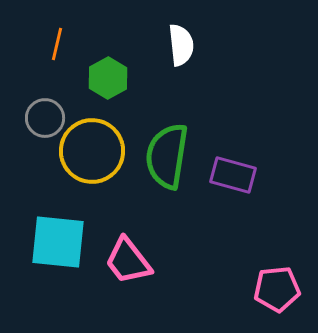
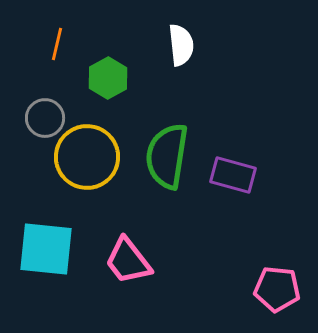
yellow circle: moved 5 px left, 6 px down
cyan square: moved 12 px left, 7 px down
pink pentagon: rotated 12 degrees clockwise
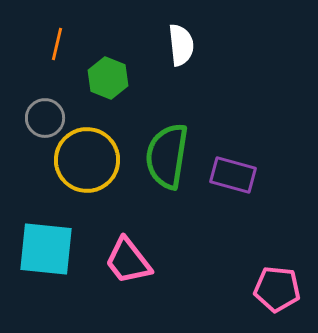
green hexagon: rotated 9 degrees counterclockwise
yellow circle: moved 3 px down
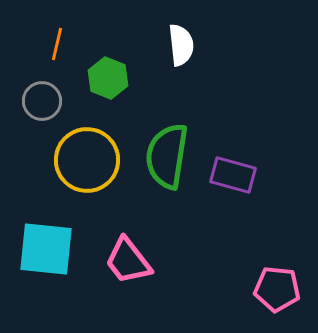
gray circle: moved 3 px left, 17 px up
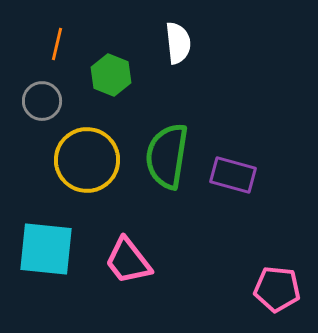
white semicircle: moved 3 px left, 2 px up
green hexagon: moved 3 px right, 3 px up
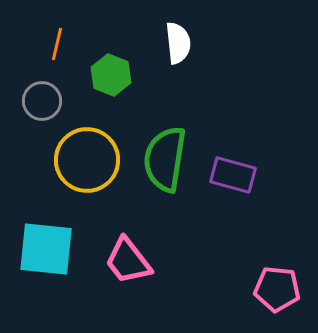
green semicircle: moved 2 px left, 3 px down
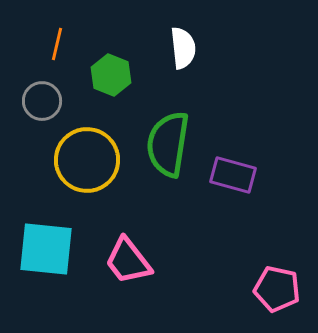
white semicircle: moved 5 px right, 5 px down
green semicircle: moved 3 px right, 15 px up
pink pentagon: rotated 6 degrees clockwise
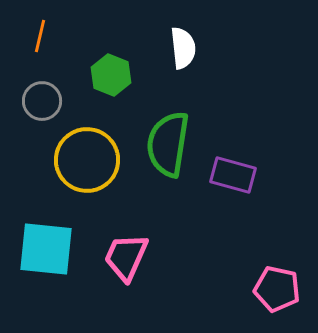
orange line: moved 17 px left, 8 px up
pink trapezoid: moved 2 px left, 4 px up; rotated 62 degrees clockwise
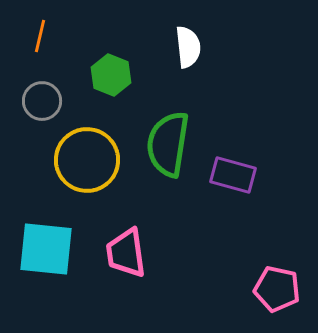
white semicircle: moved 5 px right, 1 px up
pink trapezoid: moved 4 px up; rotated 32 degrees counterclockwise
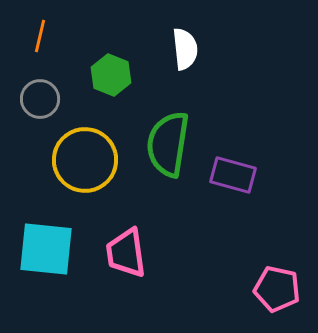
white semicircle: moved 3 px left, 2 px down
gray circle: moved 2 px left, 2 px up
yellow circle: moved 2 px left
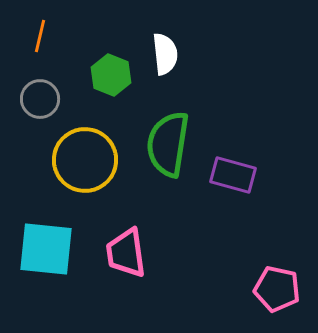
white semicircle: moved 20 px left, 5 px down
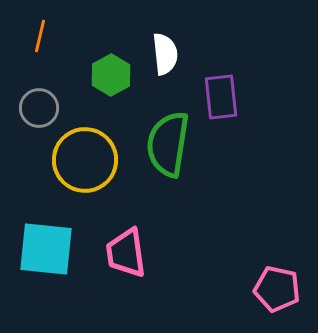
green hexagon: rotated 9 degrees clockwise
gray circle: moved 1 px left, 9 px down
purple rectangle: moved 12 px left, 78 px up; rotated 69 degrees clockwise
